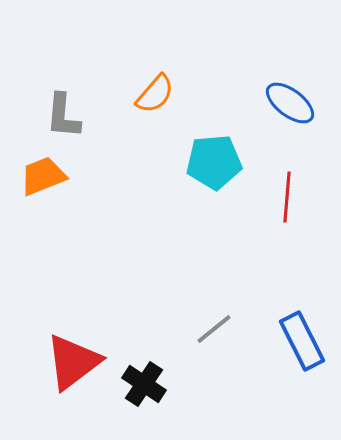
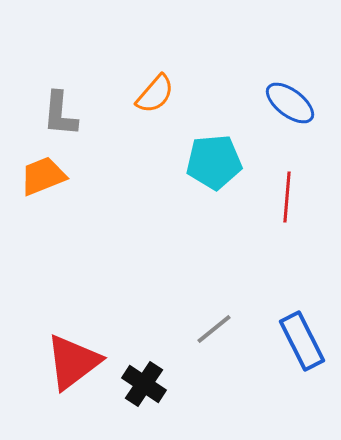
gray L-shape: moved 3 px left, 2 px up
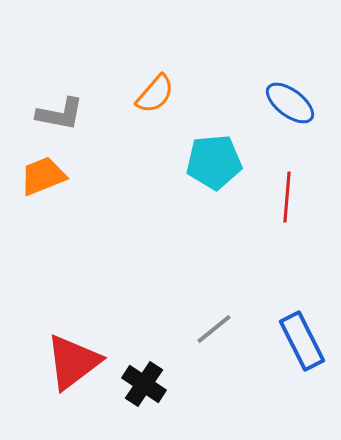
gray L-shape: rotated 84 degrees counterclockwise
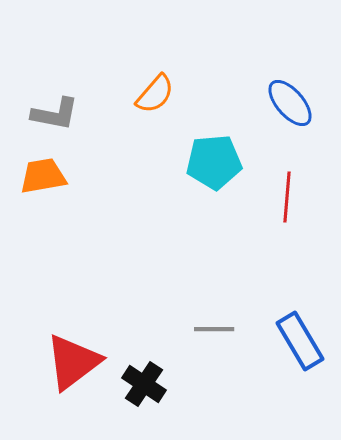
blue ellipse: rotated 12 degrees clockwise
gray L-shape: moved 5 px left
orange trapezoid: rotated 12 degrees clockwise
gray line: rotated 39 degrees clockwise
blue rectangle: moved 2 px left; rotated 4 degrees counterclockwise
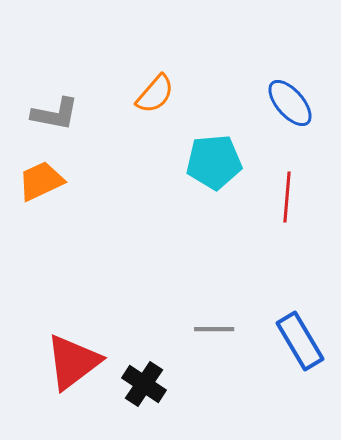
orange trapezoid: moved 2 px left, 5 px down; rotated 15 degrees counterclockwise
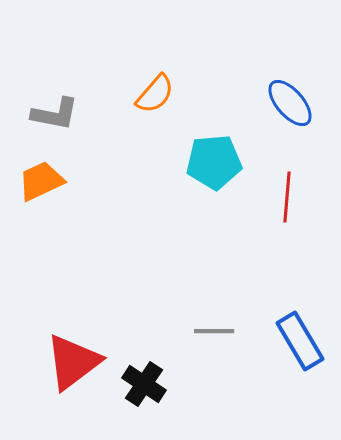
gray line: moved 2 px down
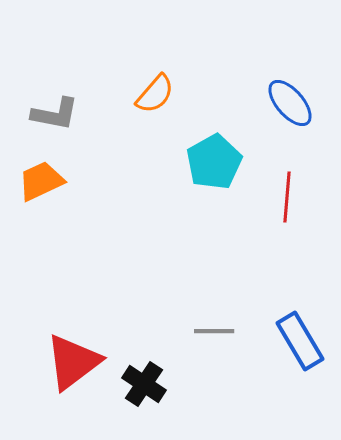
cyan pentagon: rotated 24 degrees counterclockwise
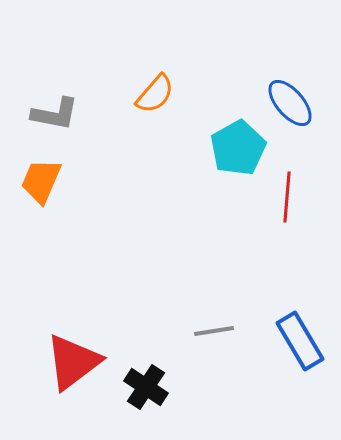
cyan pentagon: moved 24 px right, 14 px up
orange trapezoid: rotated 42 degrees counterclockwise
gray line: rotated 9 degrees counterclockwise
black cross: moved 2 px right, 3 px down
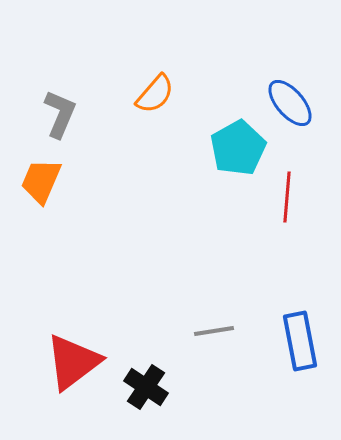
gray L-shape: moved 5 px right; rotated 78 degrees counterclockwise
blue rectangle: rotated 20 degrees clockwise
